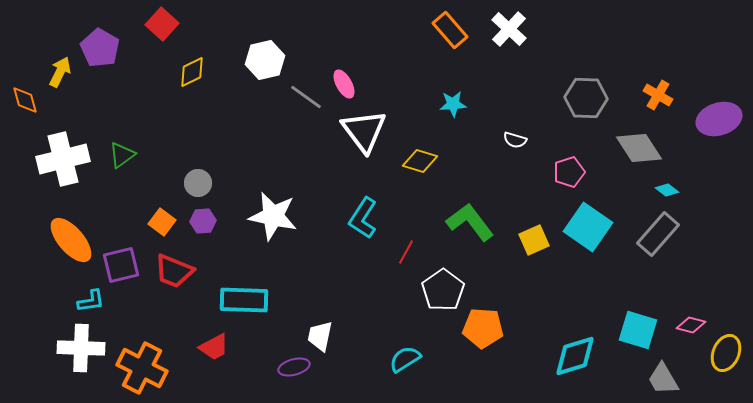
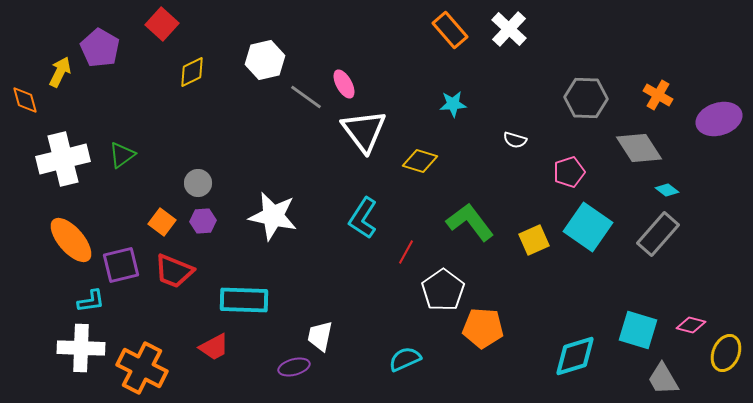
cyan semicircle at (405, 359): rotated 8 degrees clockwise
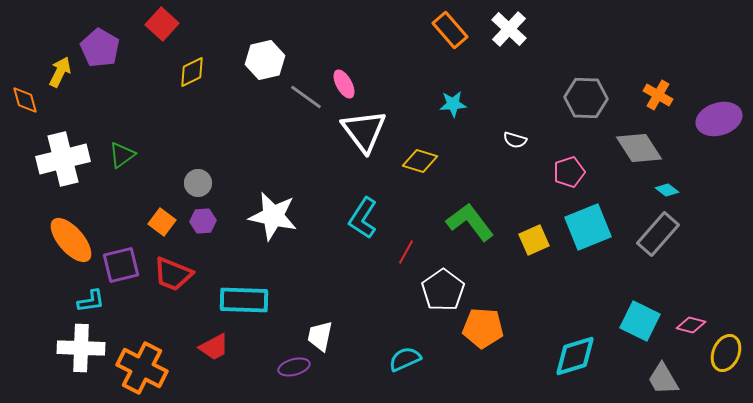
cyan square at (588, 227): rotated 33 degrees clockwise
red trapezoid at (174, 271): moved 1 px left, 3 px down
cyan square at (638, 330): moved 2 px right, 9 px up; rotated 9 degrees clockwise
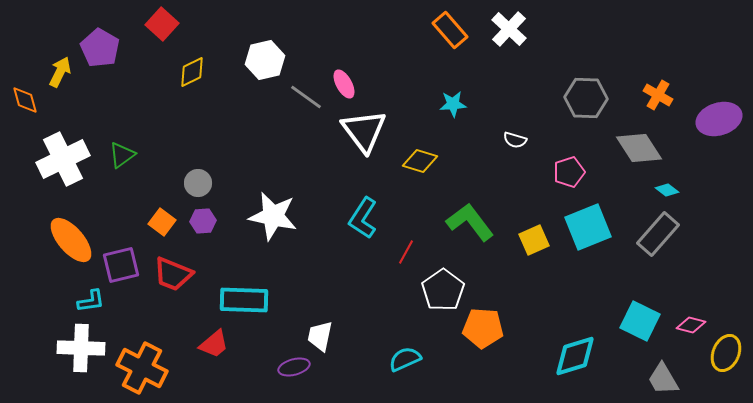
white cross at (63, 159): rotated 12 degrees counterclockwise
red trapezoid at (214, 347): moved 3 px up; rotated 12 degrees counterclockwise
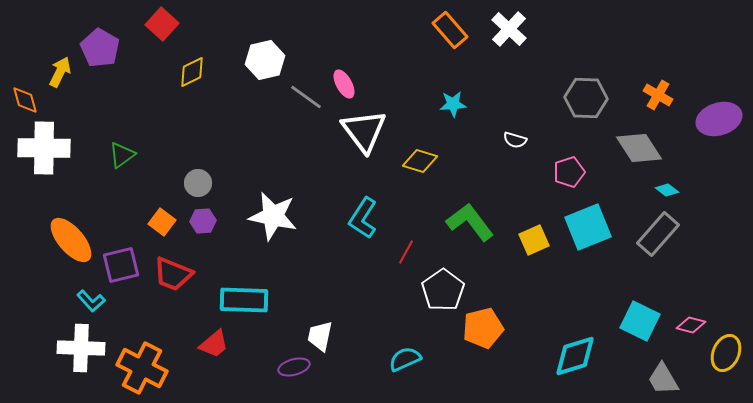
white cross at (63, 159): moved 19 px left, 11 px up; rotated 27 degrees clockwise
cyan L-shape at (91, 301): rotated 56 degrees clockwise
orange pentagon at (483, 328): rotated 18 degrees counterclockwise
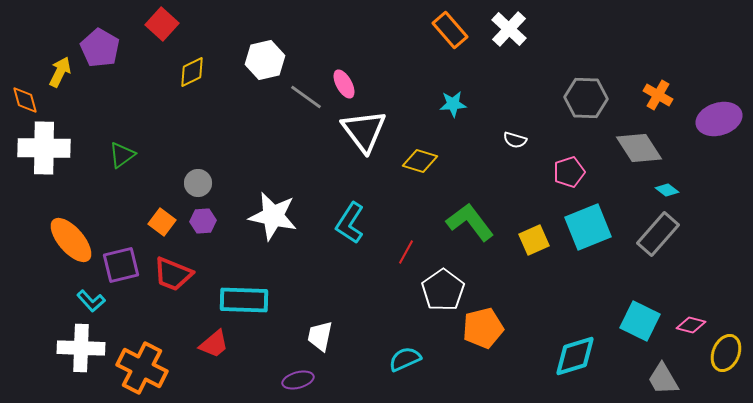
cyan L-shape at (363, 218): moved 13 px left, 5 px down
purple ellipse at (294, 367): moved 4 px right, 13 px down
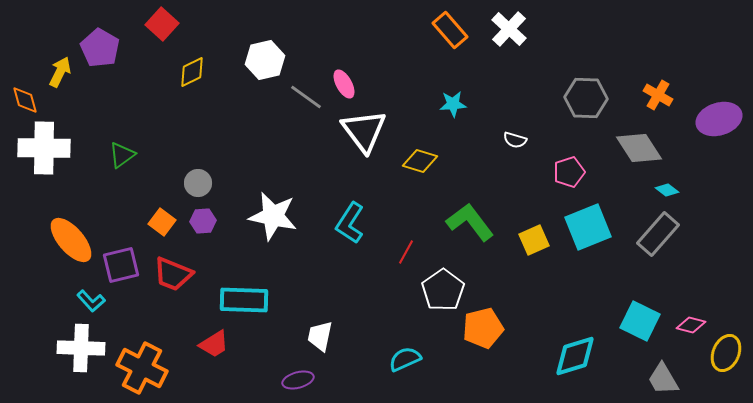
red trapezoid at (214, 344): rotated 8 degrees clockwise
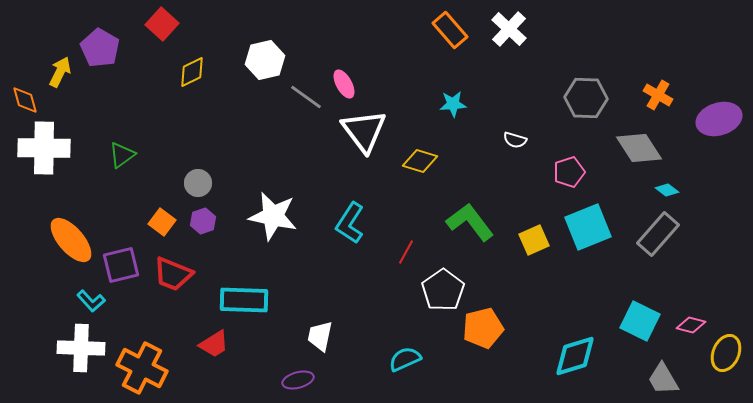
purple hexagon at (203, 221): rotated 15 degrees counterclockwise
